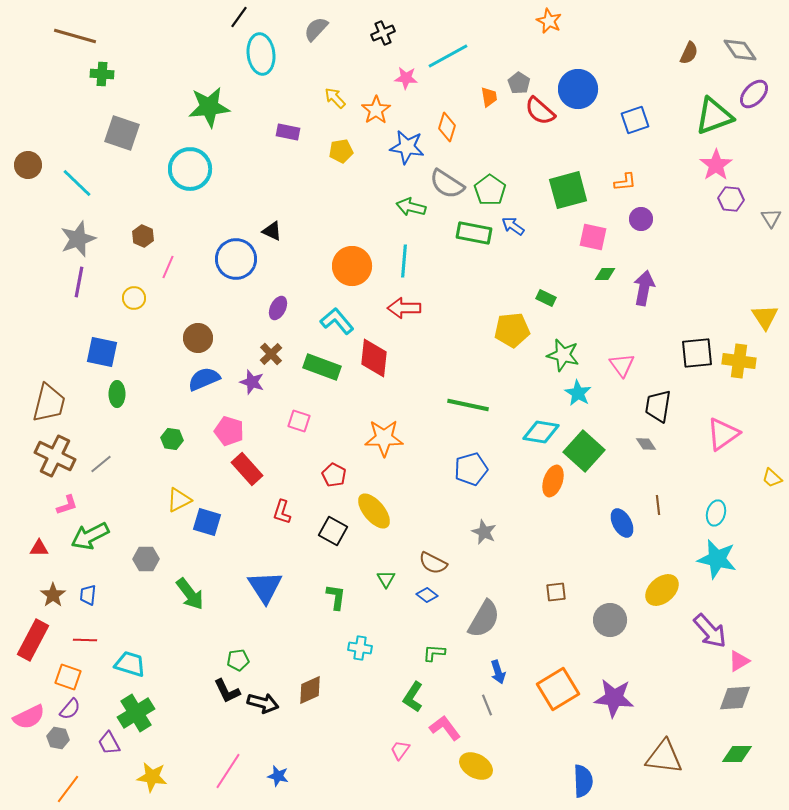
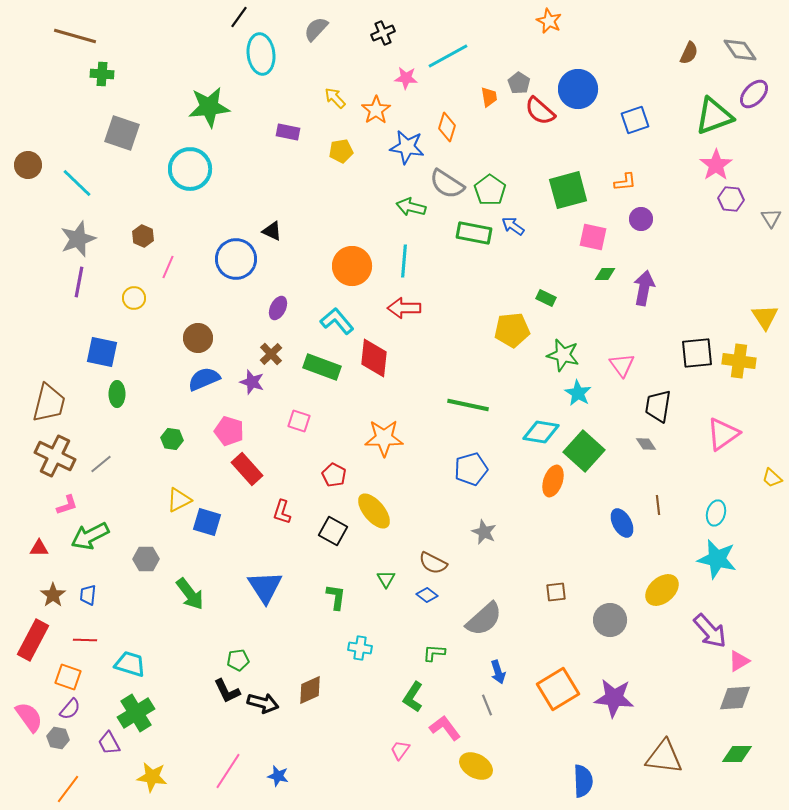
gray semicircle at (484, 619): rotated 18 degrees clockwise
pink semicircle at (29, 717): rotated 100 degrees counterclockwise
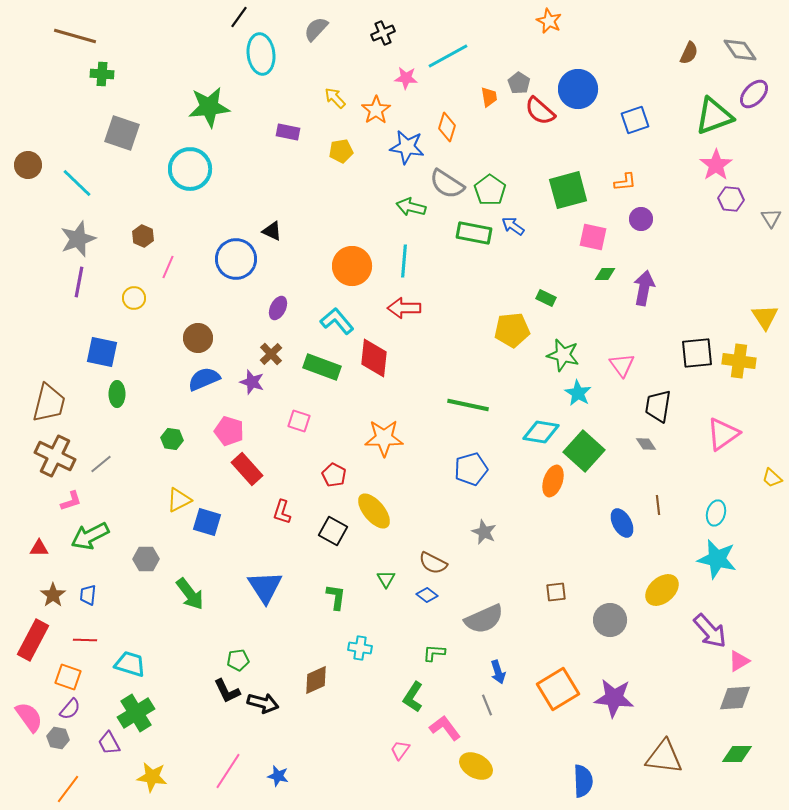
pink L-shape at (67, 505): moved 4 px right, 4 px up
gray semicircle at (484, 619): rotated 18 degrees clockwise
brown diamond at (310, 690): moved 6 px right, 10 px up
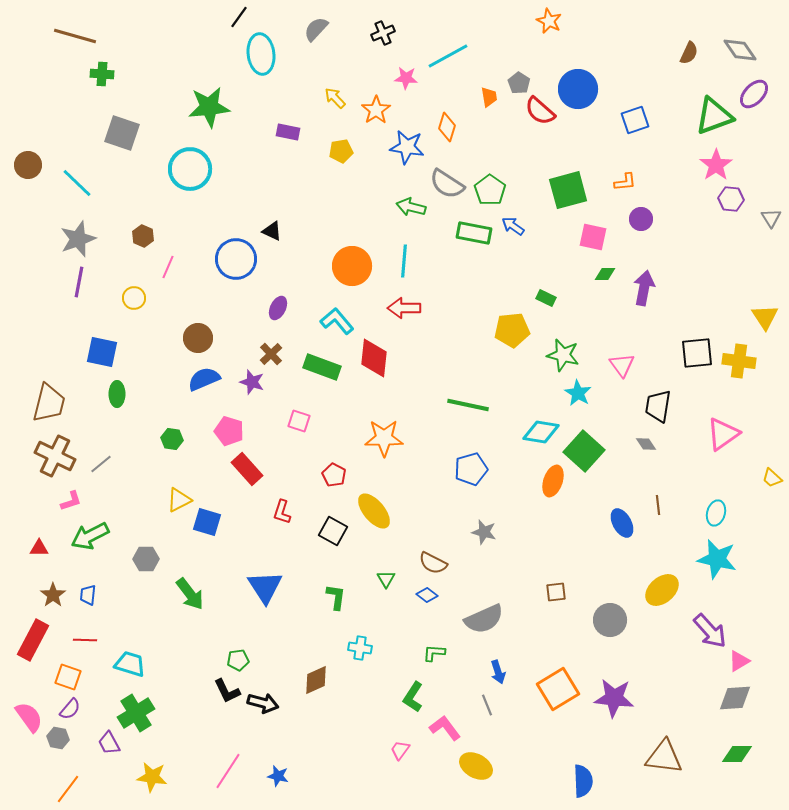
gray star at (484, 532): rotated 10 degrees counterclockwise
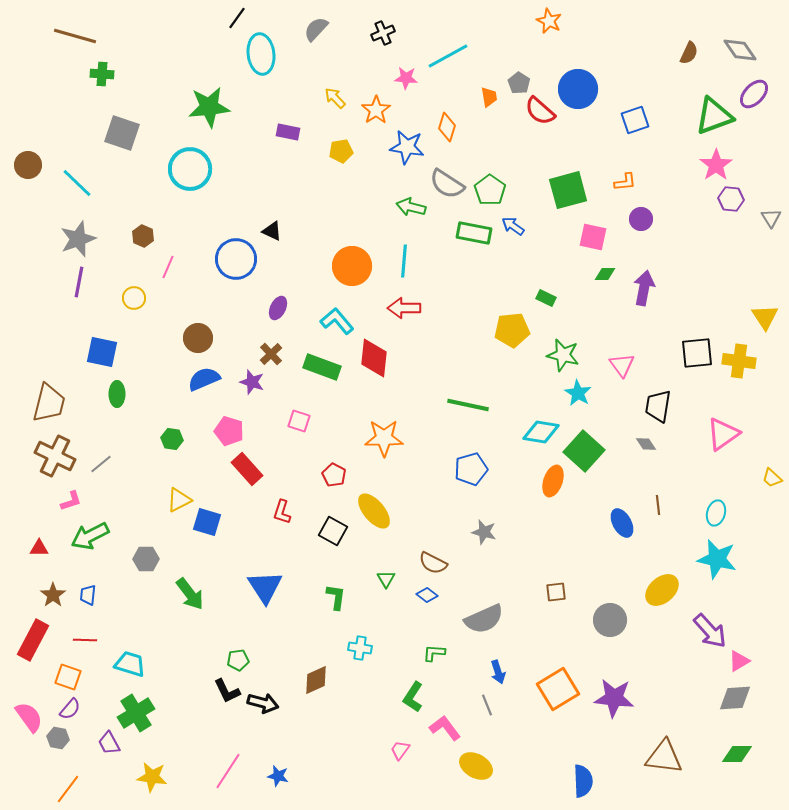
black line at (239, 17): moved 2 px left, 1 px down
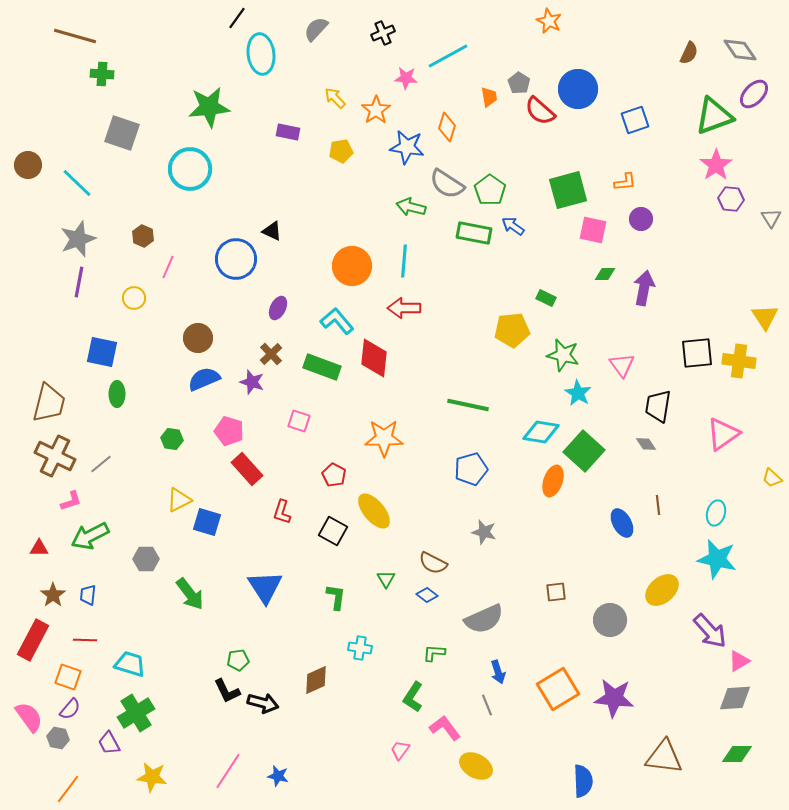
pink square at (593, 237): moved 7 px up
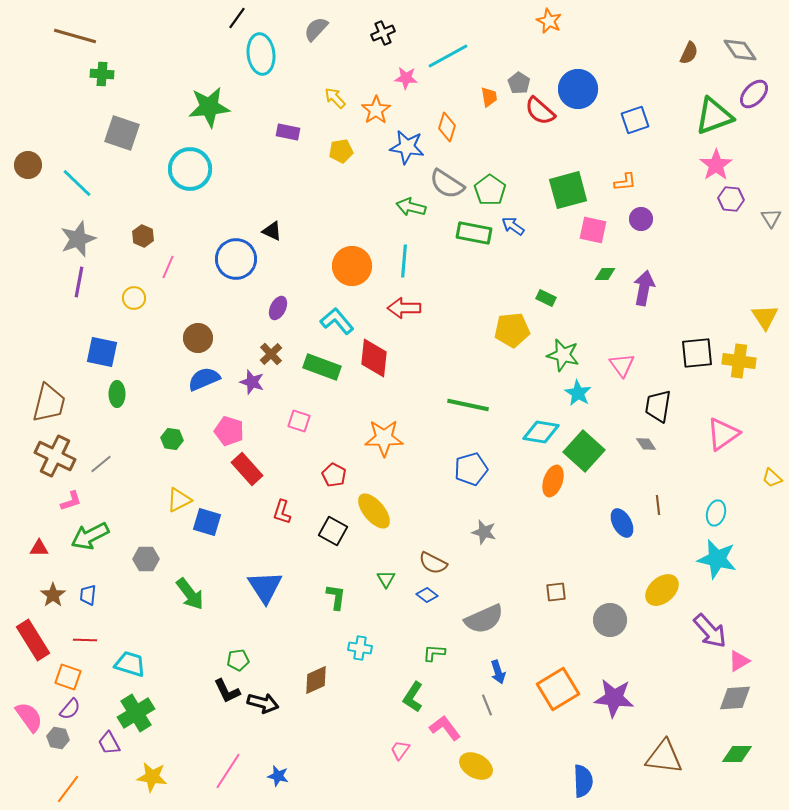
red rectangle at (33, 640): rotated 60 degrees counterclockwise
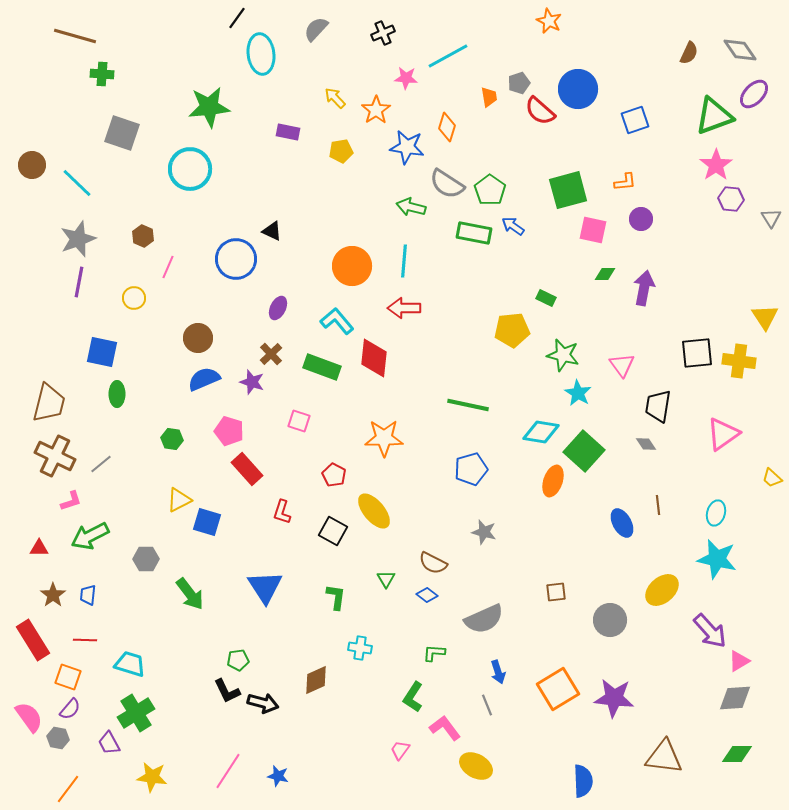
gray pentagon at (519, 83): rotated 20 degrees clockwise
brown circle at (28, 165): moved 4 px right
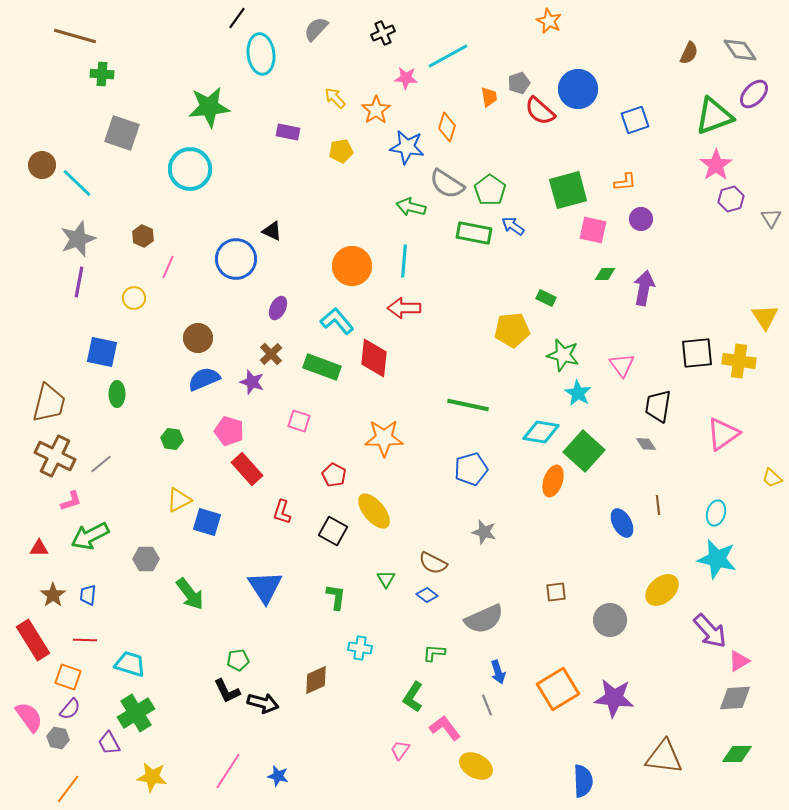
brown circle at (32, 165): moved 10 px right
purple hexagon at (731, 199): rotated 20 degrees counterclockwise
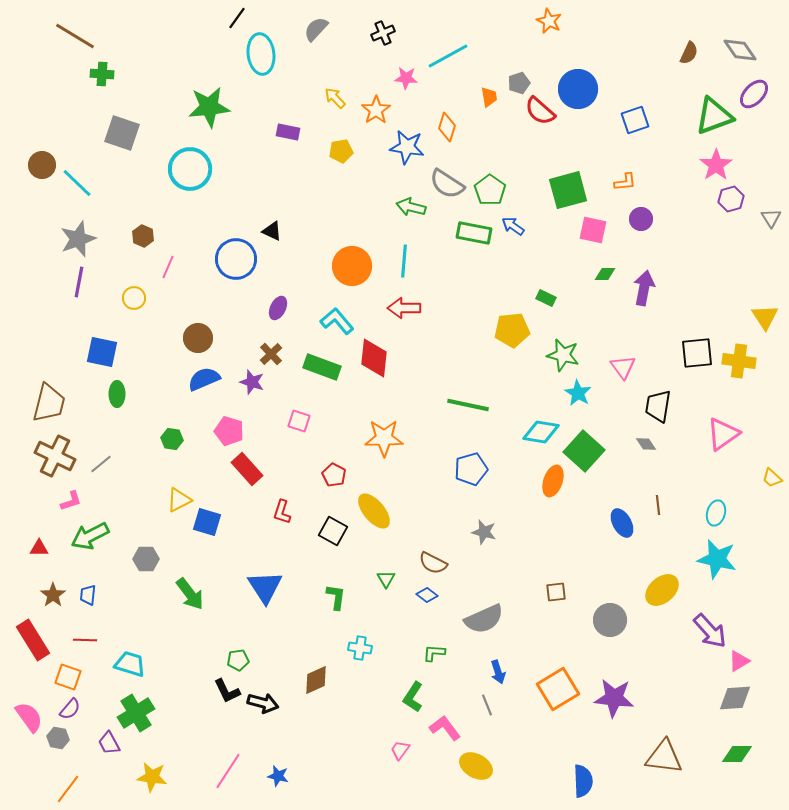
brown line at (75, 36): rotated 15 degrees clockwise
pink triangle at (622, 365): moved 1 px right, 2 px down
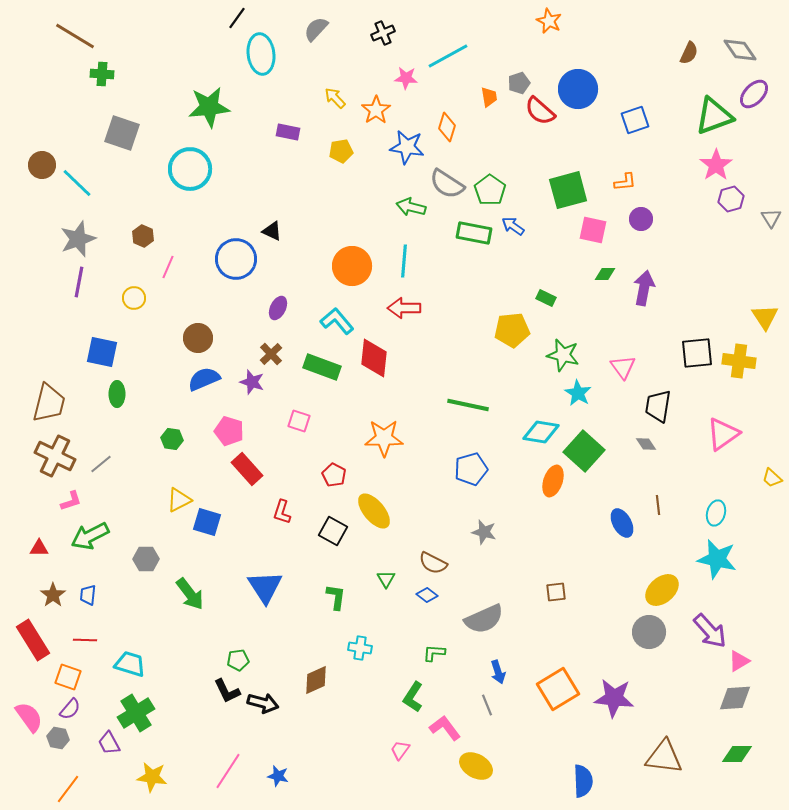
gray circle at (610, 620): moved 39 px right, 12 px down
